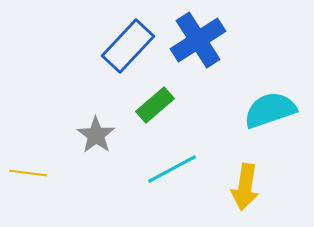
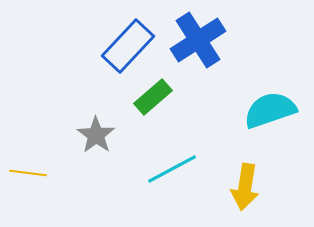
green rectangle: moved 2 px left, 8 px up
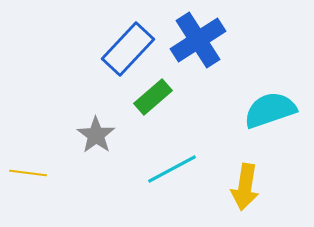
blue rectangle: moved 3 px down
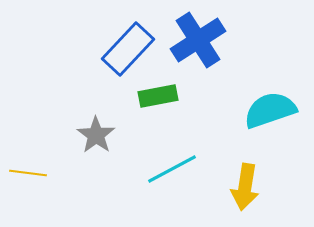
green rectangle: moved 5 px right, 1 px up; rotated 30 degrees clockwise
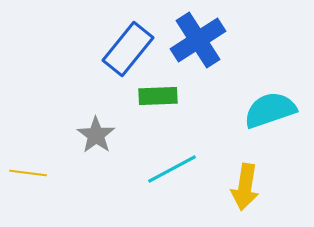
blue rectangle: rotated 4 degrees counterclockwise
green rectangle: rotated 9 degrees clockwise
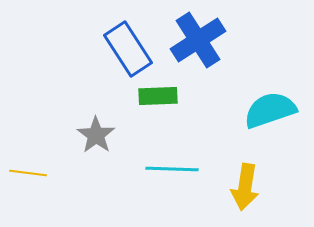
blue rectangle: rotated 72 degrees counterclockwise
cyan line: rotated 30 degrees clockwise
